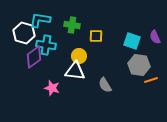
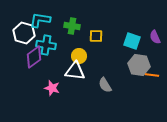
green cross: moved 1 px down
orange line: moved 1 px right, 5 px up; rotated 24 degrees clockwise
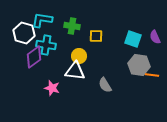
cyan L-shape: moved 2 px right
cyan square: moved 1 px right, 2 px up
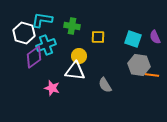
yellow square: moved 2 px right, 1 px down
cyan cross: rotated 30 degrees counterclockwise
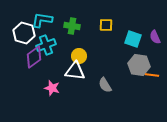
yellow square: moved 8 px right, 12 px up
